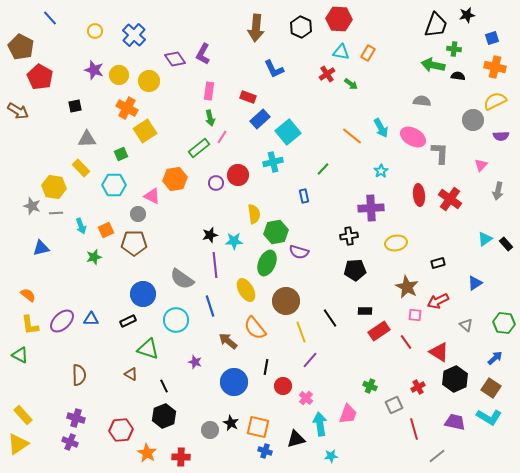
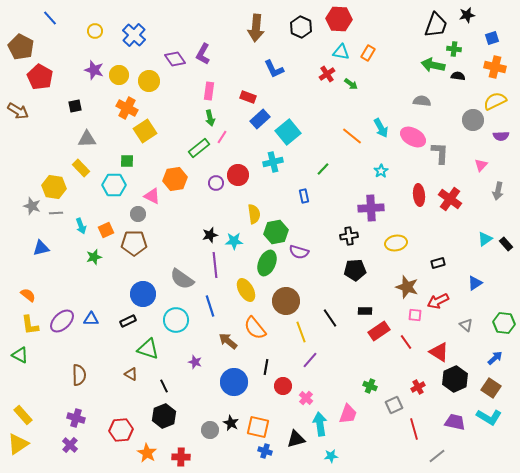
green square at (121, 154): moved 6 px right, 7 px down; rotated 24 degrees clockwise
brown star at (407, 287): rotated 10 degrees counterclockwise
purple cross at (70, 442): moved 3 px down; rotated 21 degrees clockwise
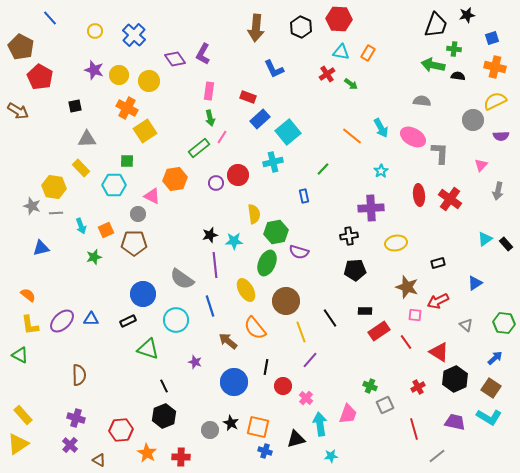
brown triangle at (131, 374): moved 32 px left, 86 px down
gray square at (394, 405): moved 9 px left
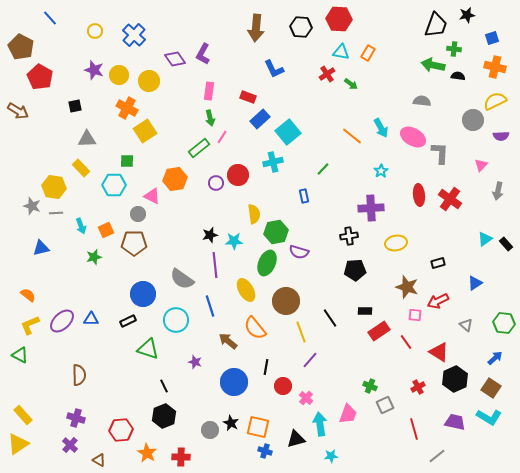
black hexagon at (301, 27): rotated 20 degrees counterclockwise
yellow L-shape at (30, 325): rotated 75 degrees clockwise
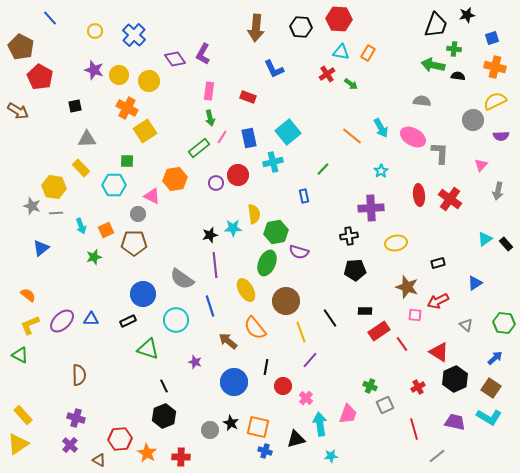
blue rectangle at (260, 119): moved 11 px left, 19 px down; rotated 60 degrees counterclockwise
cyan star at (234, 241): moved 1 px left, 13 px up
blue triangle at (41, 248): rotated 24 degrees counterclockwise
red line at (406, 342): moved 4 px left, 2 px down
red hexagon at (121, 430): moved 1 px left, 9 px down
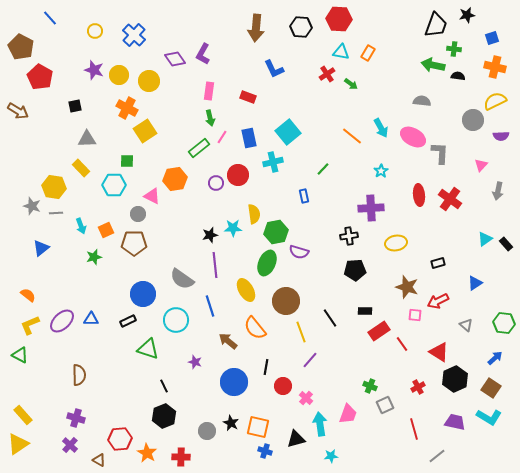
gray circle at (210, 430): moved 3 px left, 1 px down
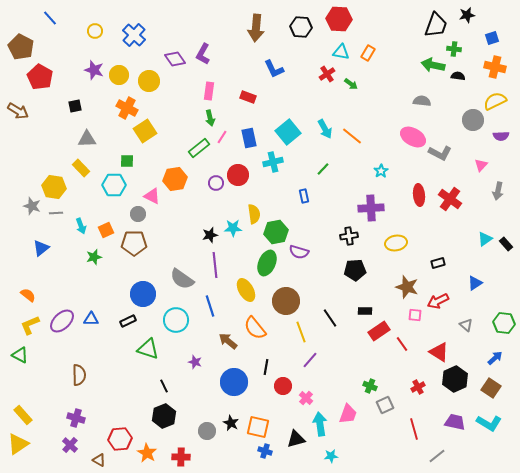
cyan arrow at (381, 128): moved 56 px left, 1 px down
gray L-shape at (440, 153): rotated 115 degrees clockwise
cyan L-shape at (489, 417): moved 6 px down
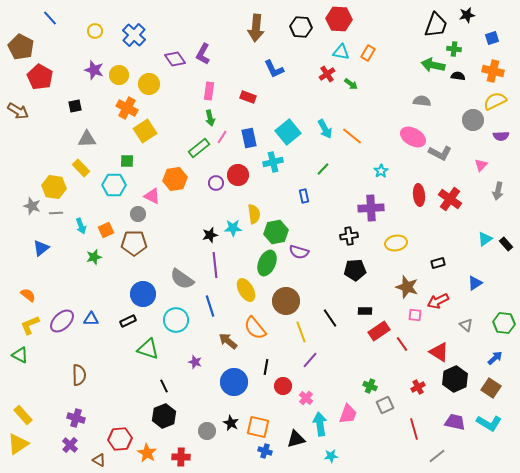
orange cross at (495, 67): moved 2 px left, 4 px down
yellow circle at (149, 81): moved 3 px down
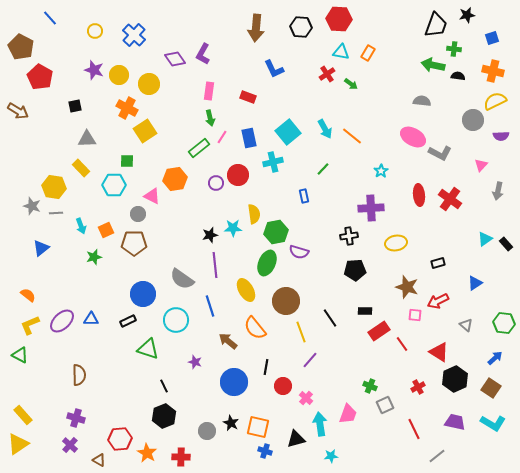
cyan L-shape at (489, 423): moved 4 px right
red line at (414, 429): rotated 10 degrees counterclockwise
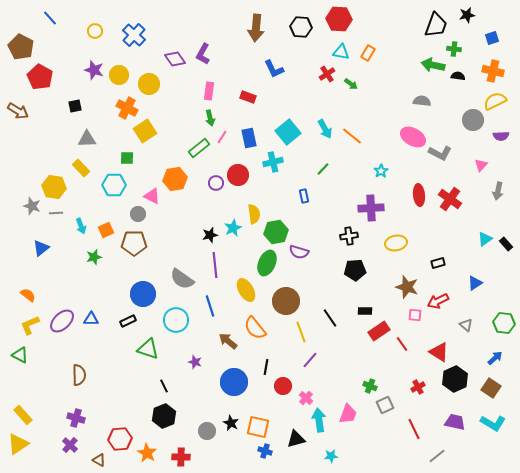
green square at (127, 161): moved 3 px up
cyan star at (233, 228): rotated 24 degrees counterclockwise
cyan arrow at (320, 424): moved 1 px left, 4 px up
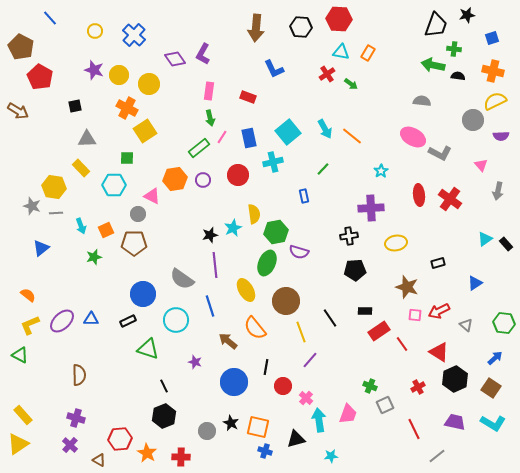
pink triangle at (481, 165): rotated 24 degrees counterclockwise
purple circle at (216, 183): moved 13 px left, 3 px up
red arrow at (438, 301): moved 1 px right, 10 px down
